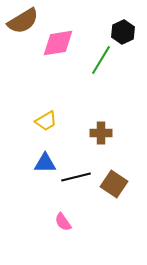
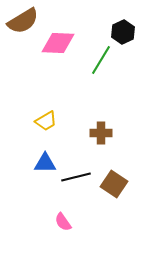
pink diamond: rotated 12 degrees clockwise
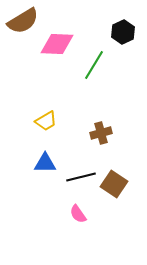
pink diamond: moved 1 px left, 1 px down
green line: moved 7 px left, 5 px down
brown cross: rotated 15 degrees counterclockwise
black line: moved 5 px right
pink semicircle: moved 15 px right, 8 px up
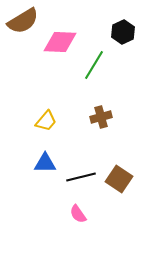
pink diamond: moved 3 px right, 2 px up
yellow trapezoid: rotated 20 degrees counterclockwise
brown cross: moved 16 px up
brown square: moved 5 px right, 5 px up
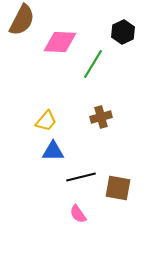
brown semicircle: moved 1 px left, 1 px up; rotated 32 degrees counterclockwise
green line: moved 1 px left, 1 px up
blue triangle: moved 8 px right, 12 px up
brown square: moved 1 px left, 9 px down; rotated 24 degrees counterclockwise
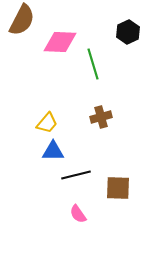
black hexagon: moved 5 px right
green line: rotated 48 degrees counterclockwise
yellow trapezoid: moved 1 px right, 2 px down
black line: moved 5 px left, 2 px up
brown square: rotated 8 degrees counterclockwise
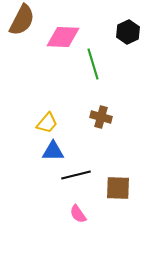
pink diamond: moved 3 px right, 5 px up
brown cross: rotated 30 degrees clockwise
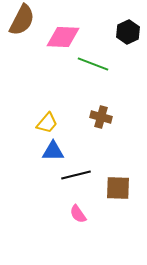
green line: rotated 52 degrees counterclockwise
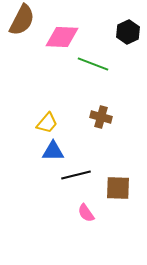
pink diamond: moved 1 px left
pink semicircle: moved 8 px right, 1 px up
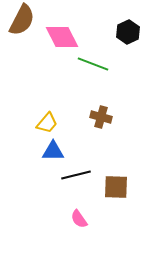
pink diamond: rotated 60 degrees clockwise
brown square: moved 2 px left, 1 px up
pink semicircle: moved 7 px left, 6 px down
